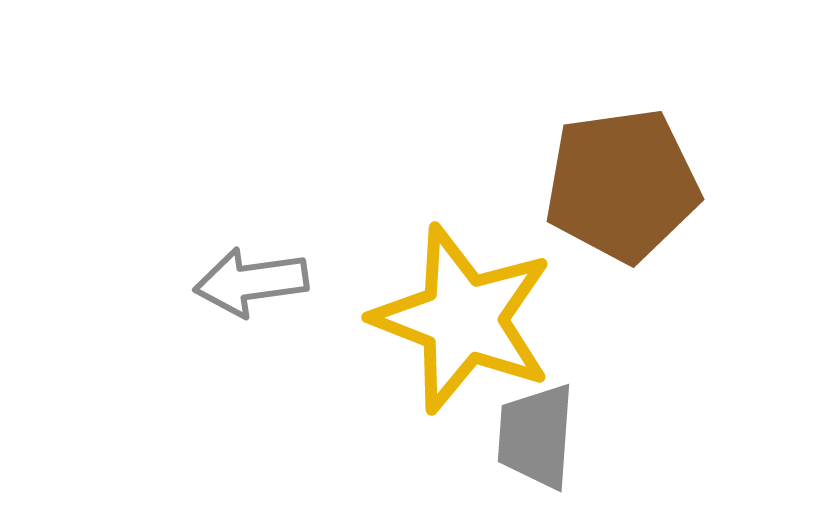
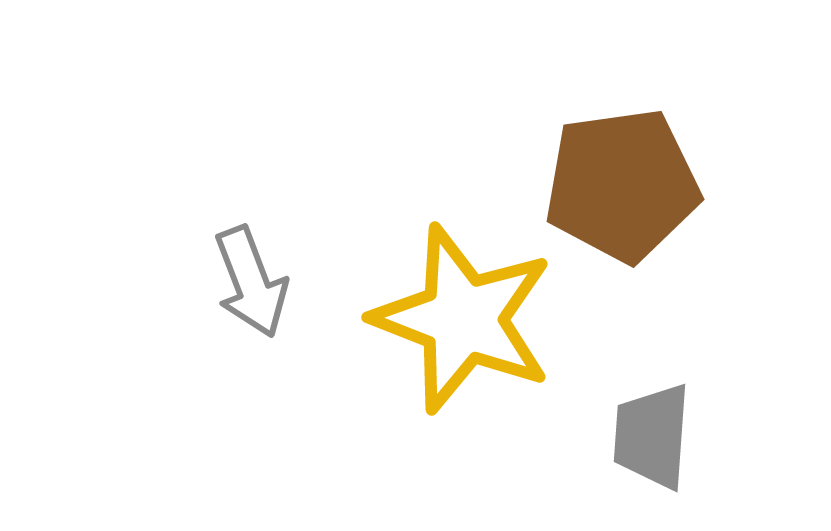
gray arrow: rotated 103 degrees counterclockwise
gray trapezoid: moved 116 px right
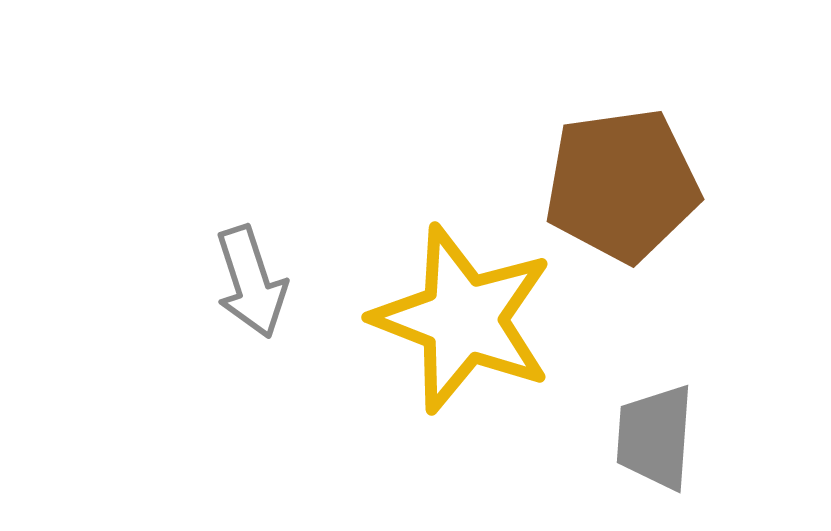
gray arrow: rotated 3 degrees clockwise
gray trapezoid: moved 3 px right, 1 px down
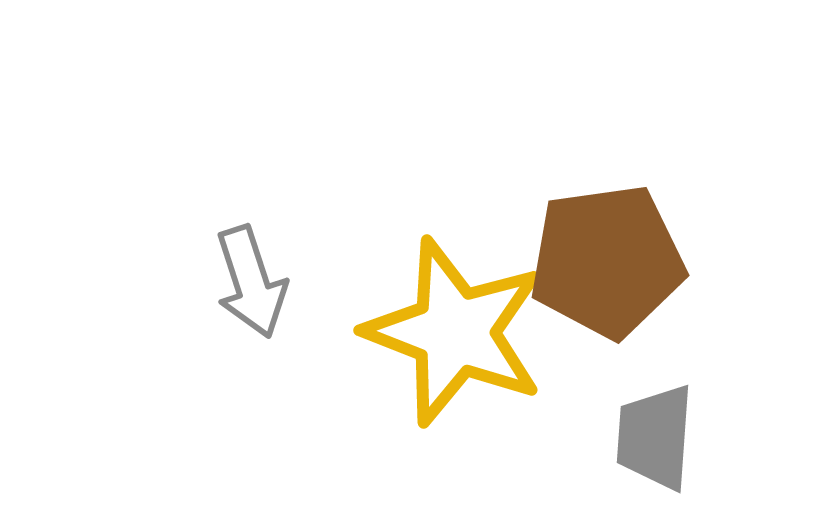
brown pentagon: moved 15 px left, 76 px down
yellow star: moved 8 px left, 13 px down
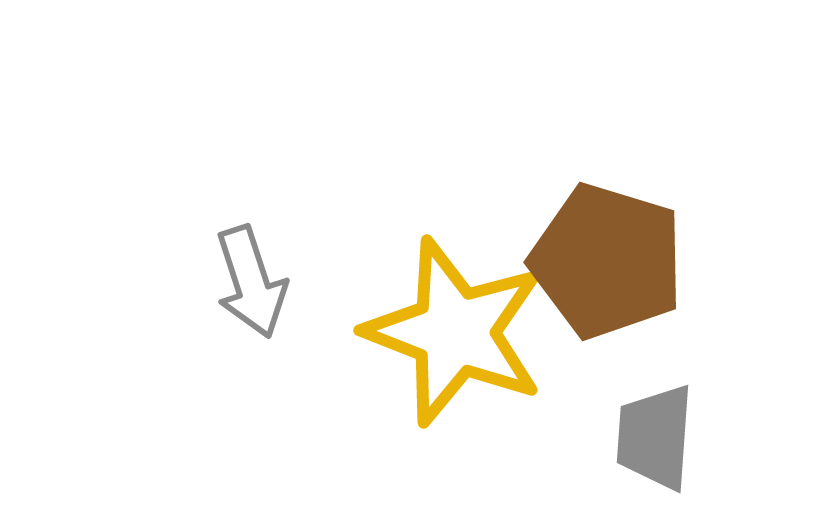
brown pentagon: rotated 25 degrees clockwise
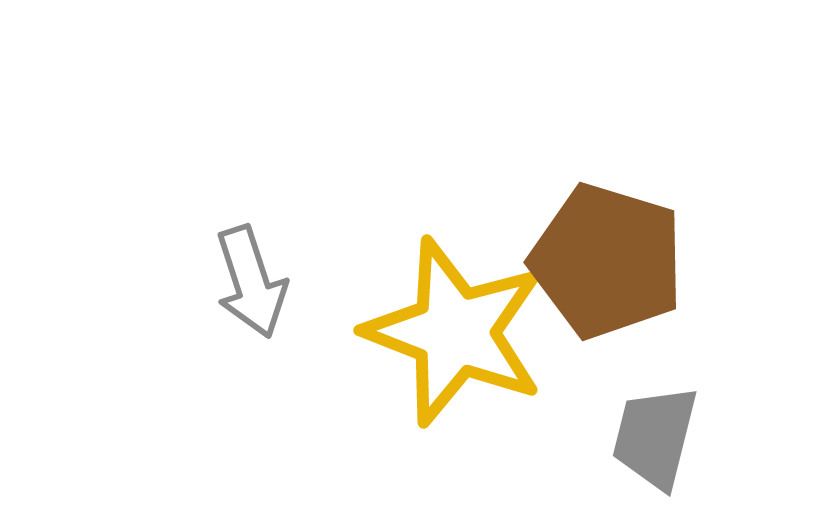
gray trapezoid: rotated 10 degrees clockwise
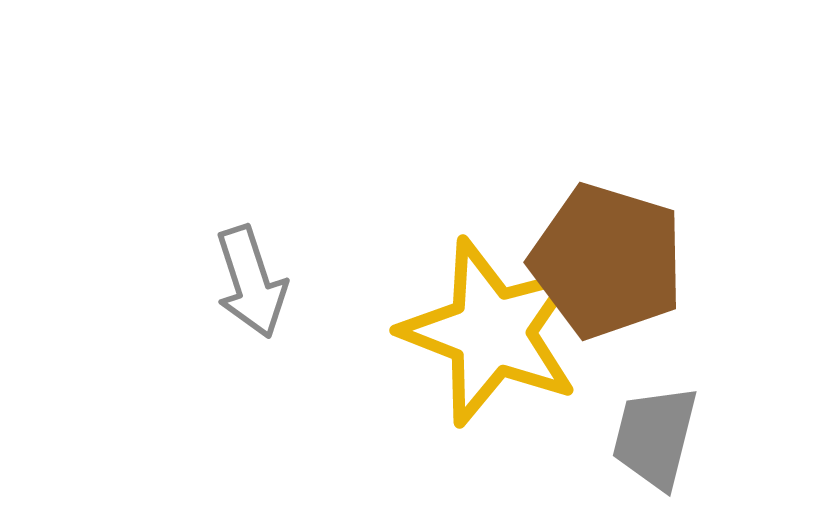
yellow star: moved 36 px right
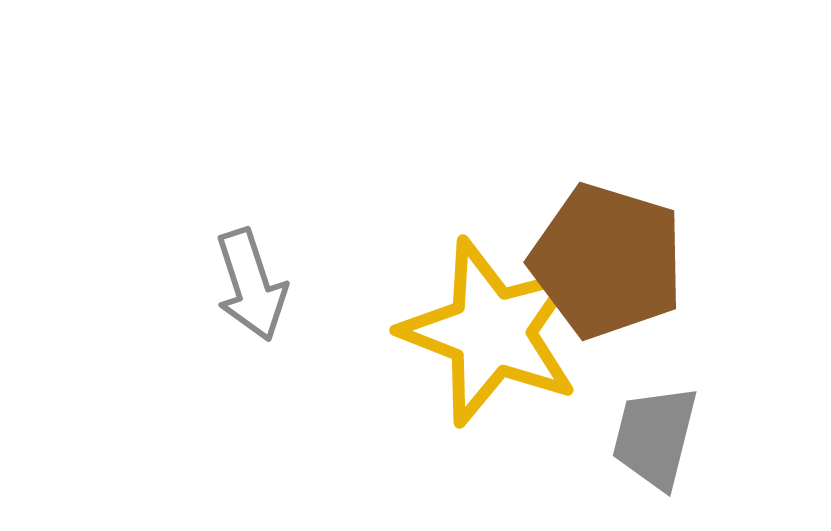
gray arrow: moved 3 px down
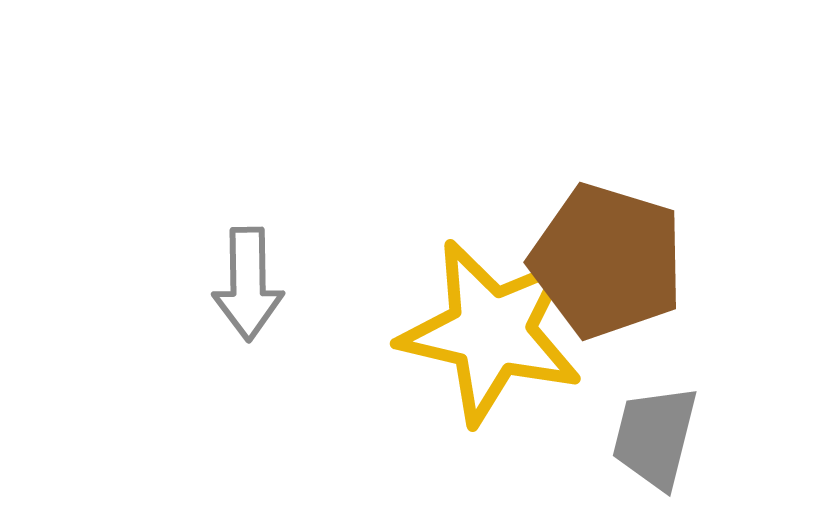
gray arrow: moved 3 px left, 1 px up; rotated 17 degrees clockwise
yellow star: rotated 8 degrees counterclockwise
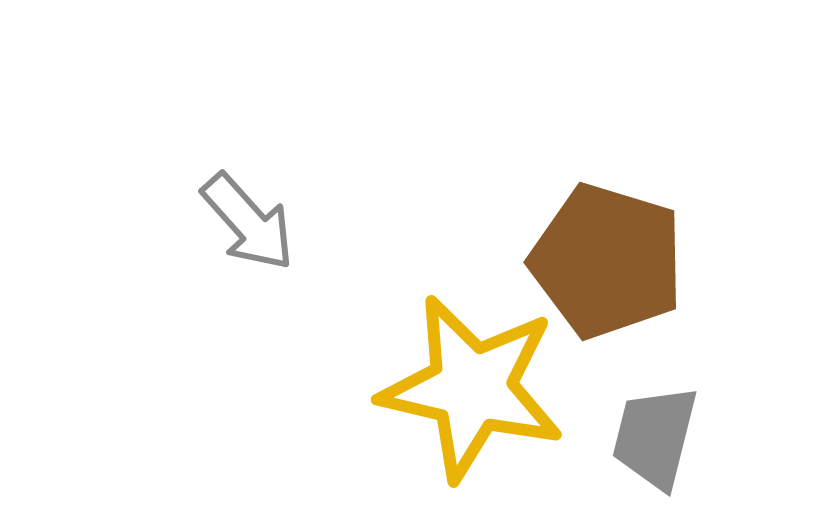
gray arrow: moved 62 px up; rotated 41 degrees counterclockwise
yellow star: moved 19 px left, 56 px down
